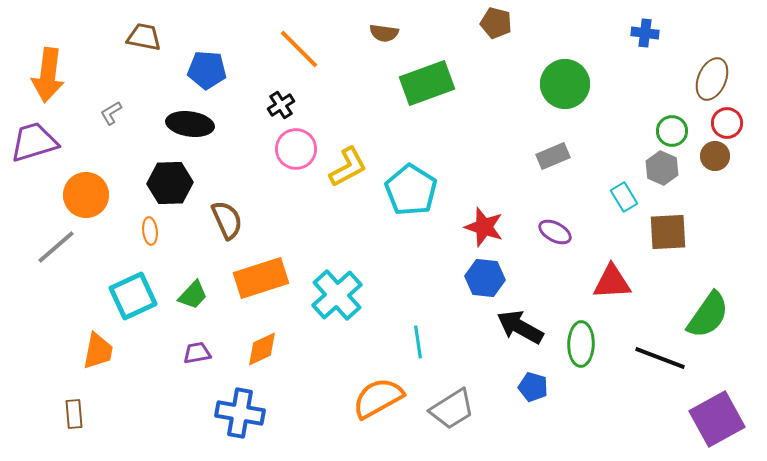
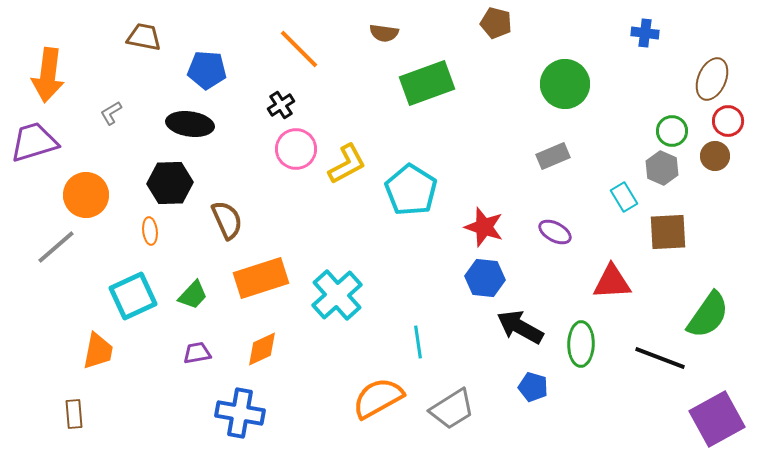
red circle at (727, 123): moved 1 px right, 2 px up
yellow L-shape at (348, 167): moved 1 px left, 3 px up
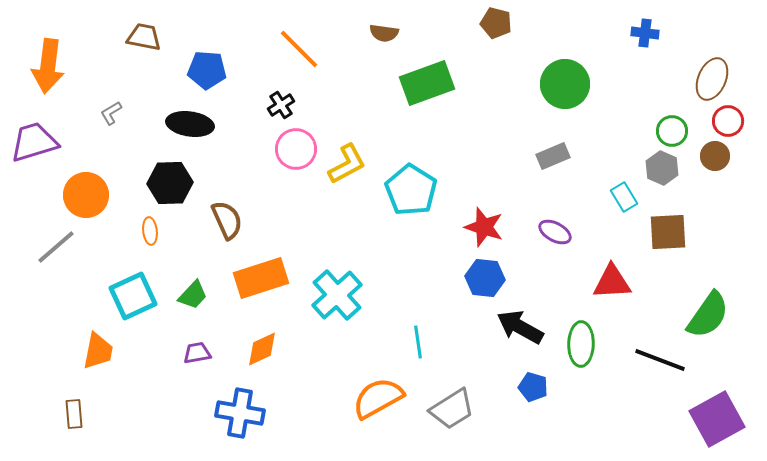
orange arrow at (48, 75): moved 9 px up
black line at (660, 358): moved 2 px down
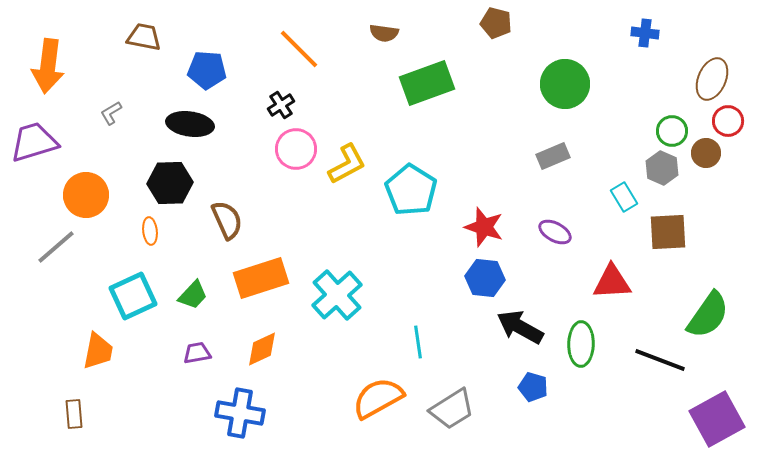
brown circle at (715, 156): moved 9 px left, 3 px up
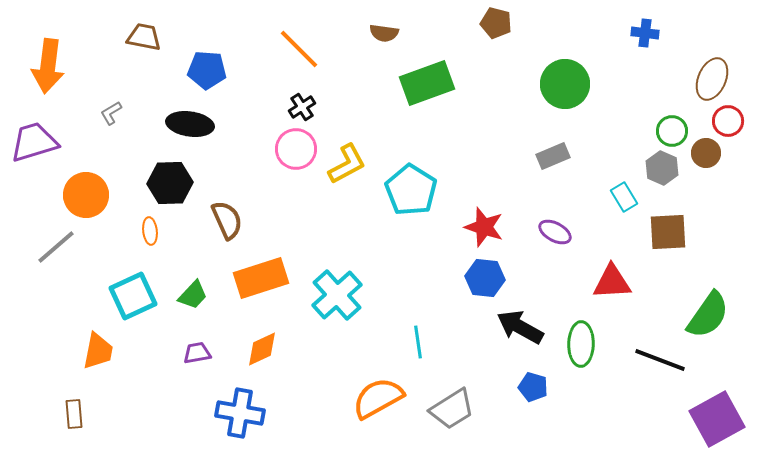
black cross at (281, 105): moved 21 px right, 2 px down
